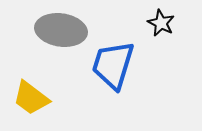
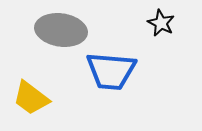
blue trapezoid: moved 2 px left, 6 px down; rotated 102 degrees counterclockwise
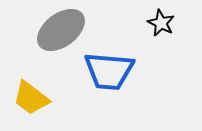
gray ellipse: rotated 45 degrees counterclockwise
blue trapezoid: moved 2 px left
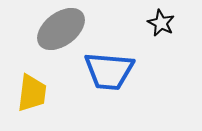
gray ellipse: moved 1 px up
yellow trapezoid: moved 1 px right, 5 px up; rotated 120 degrees counterclockwise
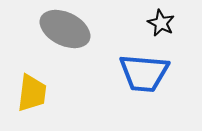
gray ellipse: moved 4 px right; rotated 63 degrees clockwise
blue trapezoid: moved 35 px right, 2 px down
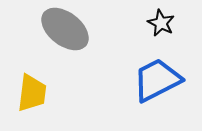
gray ellipse: rotated 12 degrees clockwise
blue trapezoid: moved 13 px right, 7 px down; rotated 148 degrees clockwise
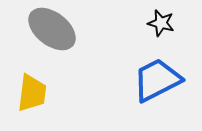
black star: rotated 12 degrees counterclockwise
gray ellipse: moved 13 px left
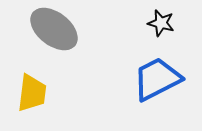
gray ellipse: moved 2 px right
blue trapezoid: moved 1 px up
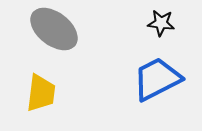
black star: rotated 8 degrees counterclockwise
yellow trapezoid: moved 9 px right
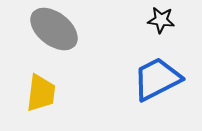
black star: moved 3 px up
